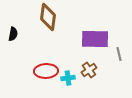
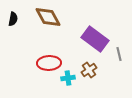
brown diamond: rotated 36 degrees counterclockwise
black semicircle: moved 15 px up
purple rectangle: rotated 36 degrees clockwise
red ellipse: moved 3 px right, 8 px up
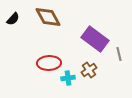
black semicircle: rotated 32 degrees clockwise
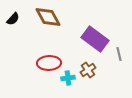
brown cross: moved 1 px left
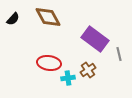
red ellipse: rotated 10 degrees clockwise
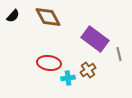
black semicircle: moved 3 px up
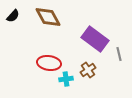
cyan cross: moved 2 px left, 1 px down
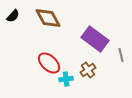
brown diamond: moved 1 px down
gray line: moved 2 px right, 1 px down
red ellipse: rotated 35 degrees clockwise
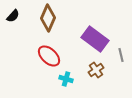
brown diamond: rotated 52 degrees clockwise
red ellipse: moved 7 px up
brown cross: moved 8 px right
cyan cross: rotated 24 degrees clockwise
